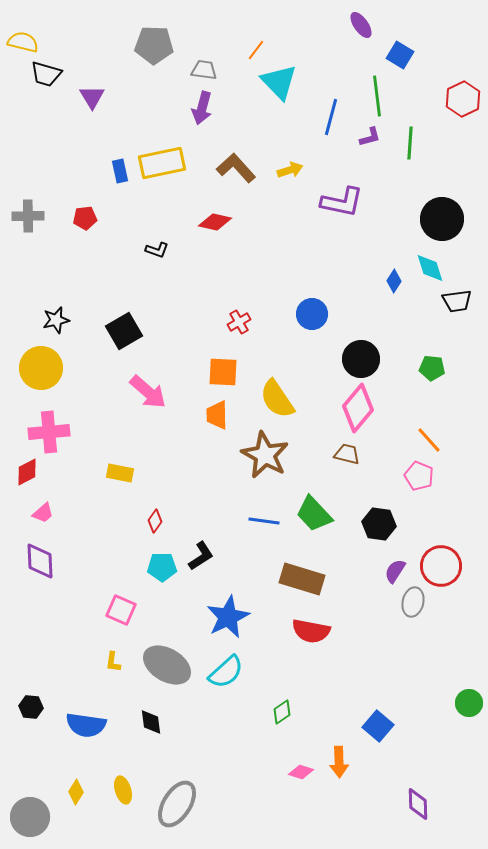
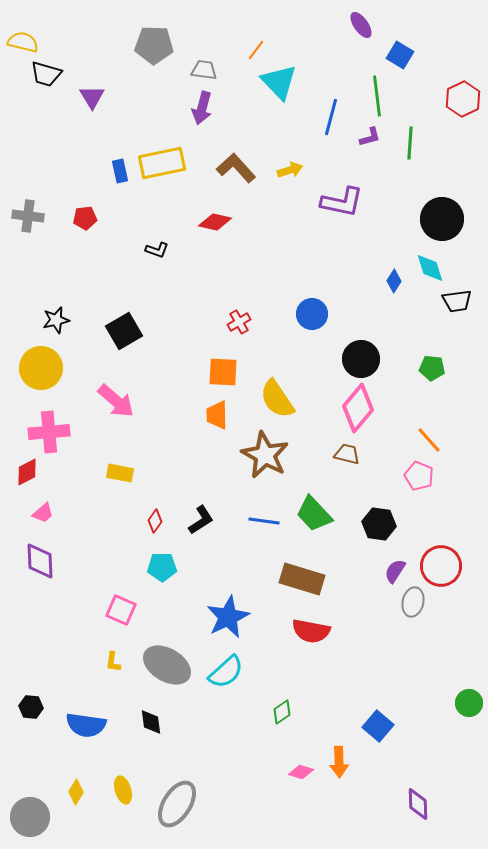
gray cross at (28, 216): rotated 8 degrees clockwise
pink arrow at (148, 392): moved 32 px left, 9 px down
black L-shape at (201, 556): moved 36 px up
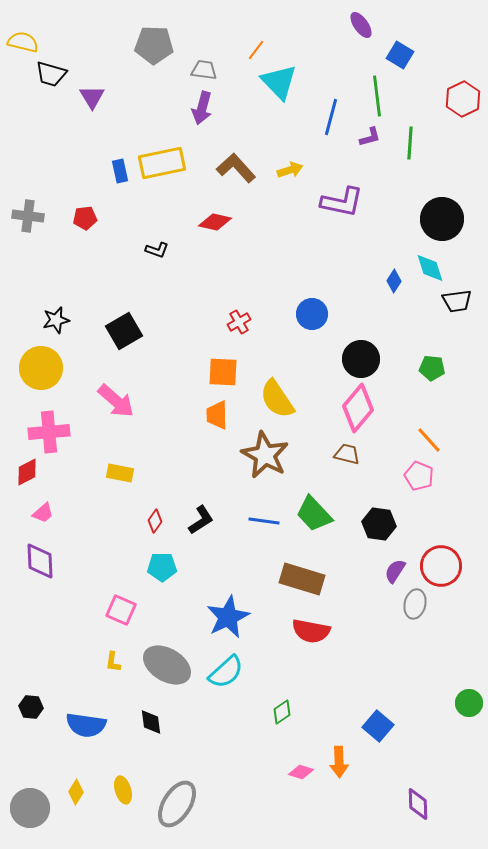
black trapezoid at (46, 74): moved 5 px right
gray ellipse at (413, 602): moved 2 px right, 2 px down
gray circle at (30, 817): moved 9 px up
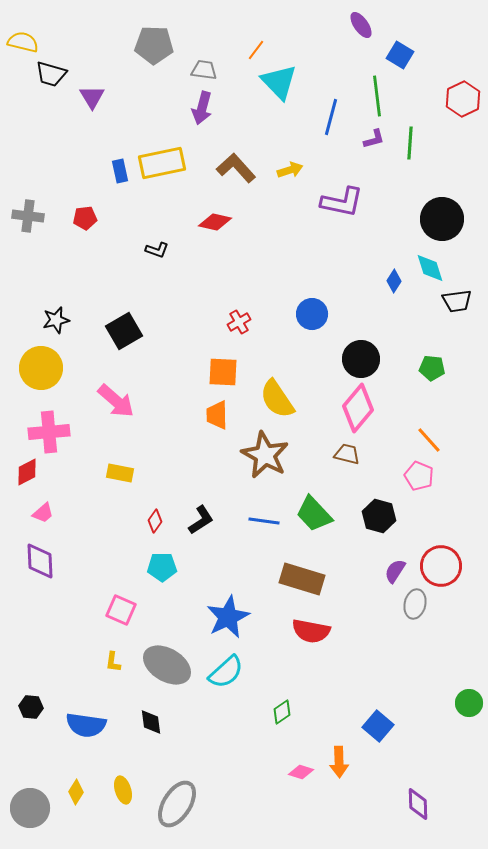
purple L-shape at (370, 137): moved 4 px right, 2 px down
black hexagon at (379, 524): moved 8 px up; rotated 8 degrees clockwise
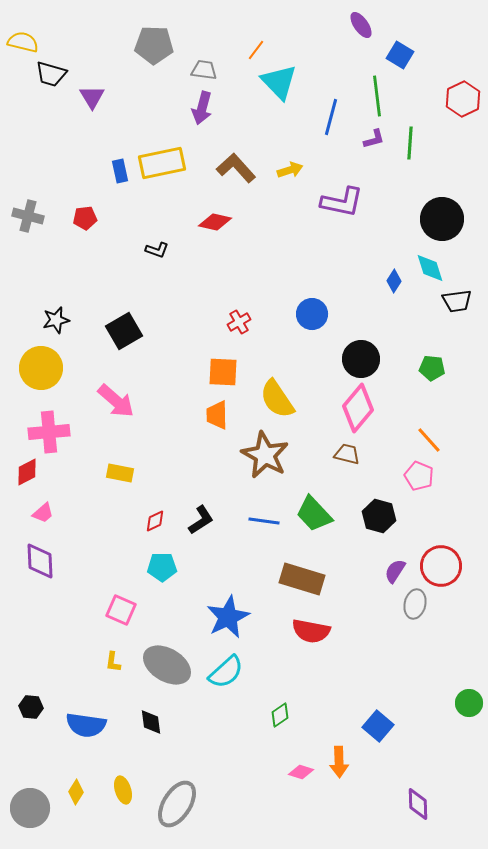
gray cross at (28, 216): rotated 8 degrees clockwise
red diamond at (155, 521): rotated 30 degrees clockwise
green diamond at (282, 712): moved 2 px left, 3 px down
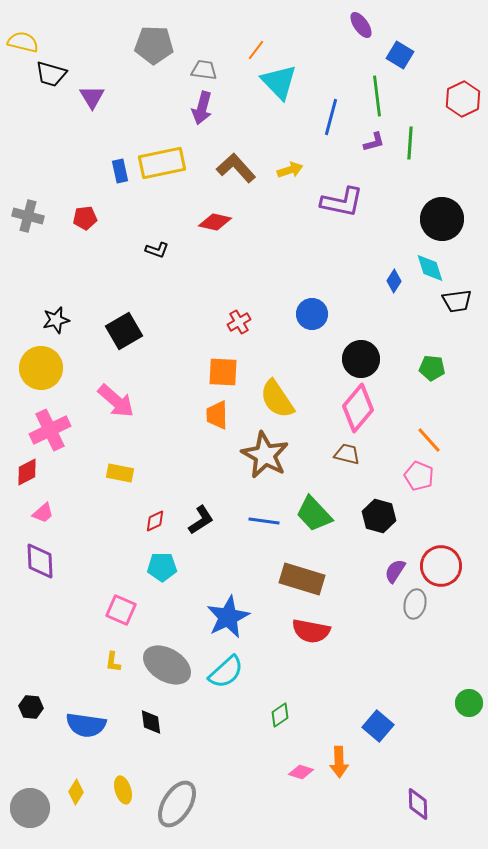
purple L-shape at (374, 139): moved 3 px down
pink cross at (49, 432): moved 1 px right, 2 px up; rotated 21 degrees counterclockwise
